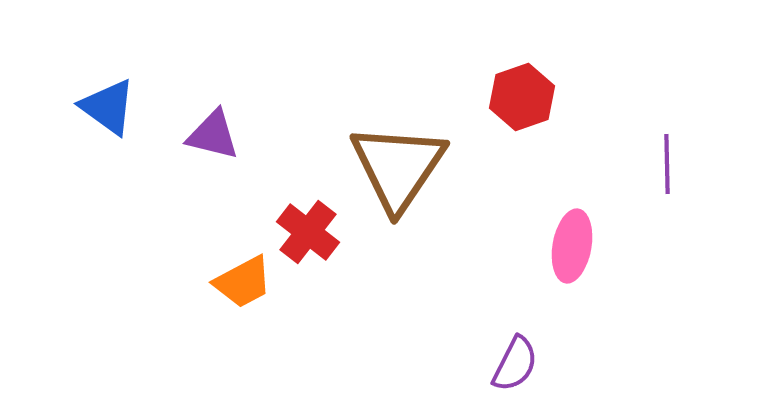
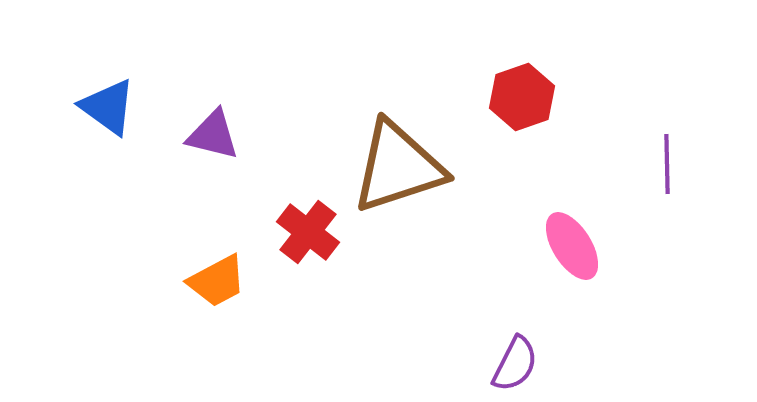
brown triangle: rotated 38 degrees clockwise
pink ellipse: rotated 42 degrees counterclockwise
orange trapezoid: moved 26 px left, 1 px up
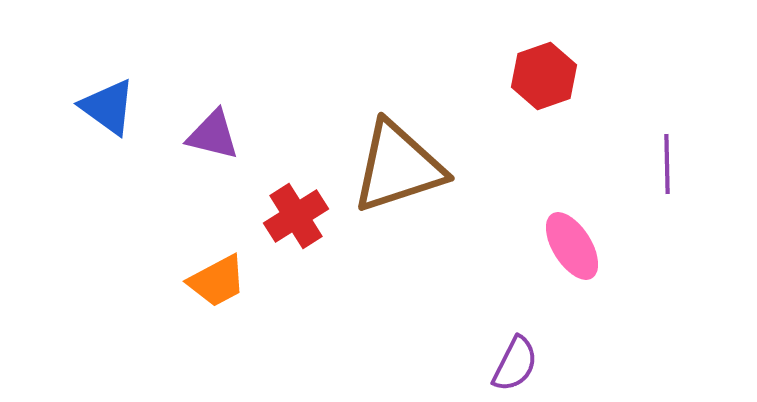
red hexagon: moved 22 px right, 21 px up
red cross: moved 12 px left, 16 px up; rotated 20 degrees clockwise
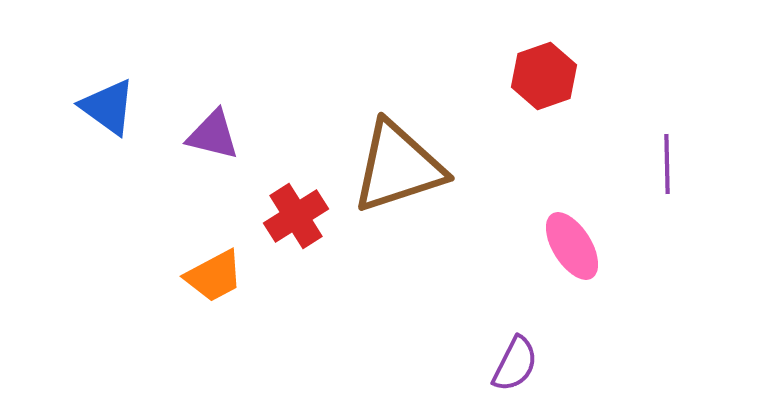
orange trapezoid: moved 3 px left, 5 px up
